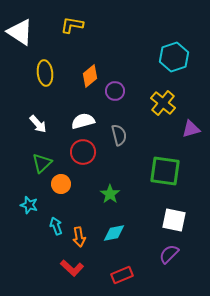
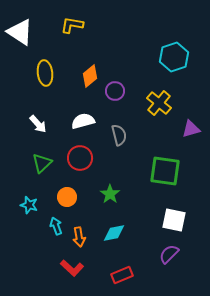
yellow cross: moved 4 px left
red circle: moved 3 px left, 6 px down
orange circle: moved 6 px right, 13 px down
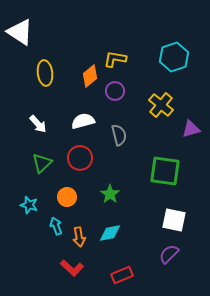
yellow L-shape: moved 43 px right, 34 px down
yellow cross: moved 2 px right, 2 px down
cyan diamond: moved 4 px left
